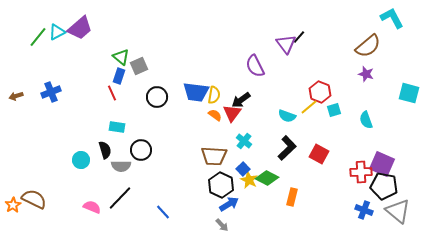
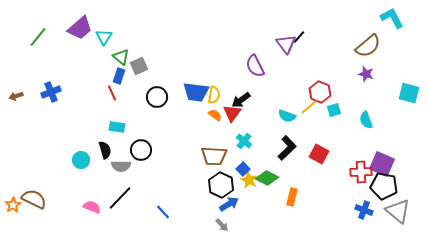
cyan triangle at (57, 32): moved 47 px right, 5 px down; rotated 30 degrees counterclockwise
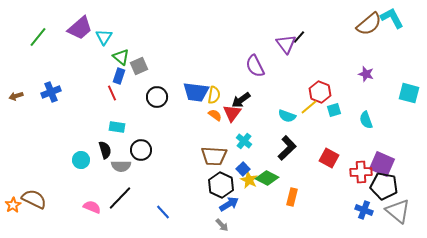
brown semicircle at (368, 46): moved 1 px right, 22 px up
red square at (319, 154): moved 10 px right, 4 px down
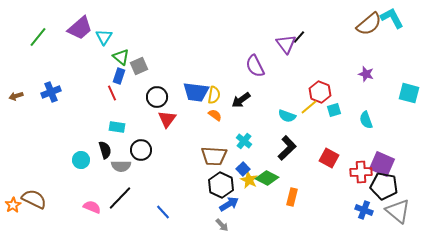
red triangle at (232, 113): moved 65 px left, 6 px down
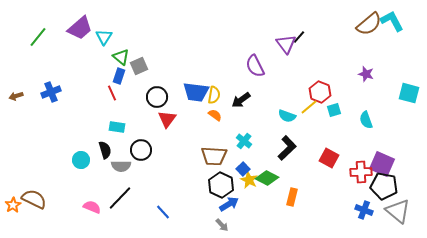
cyan L-shape at (392, 18): moved 3 px down
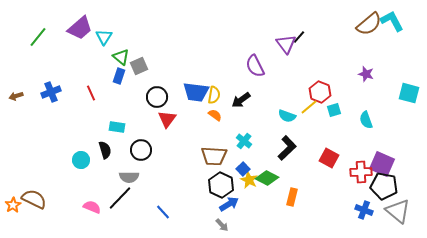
red line at (112, 93): moved 21 px left
gray semicircle at (121, 166): moved 8 px right, 11 px down
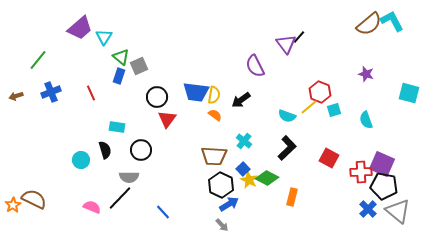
green line at (38, 37): moved 23 px down
blue cross at (364, 210): moved 4 px right, 1 px up; rotated 24 degrees clockwise
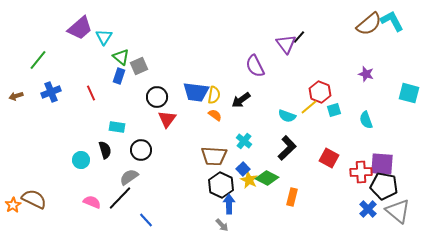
purple square at (382, 164): rotated 20 degrees counterclockwise
gray semicircle at (129, 177): rotated 144 degrees clockwise
blue arrow at (229, 204): rotated 60 degrees counterclockwise
pink semicircle at (92, 207): moved 5 px up
blue line at (163, 212): moved 17 px left, 8 px down
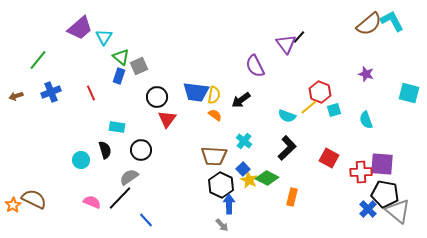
black pentagon at (384, 186): moved 1 px right, 8 px down
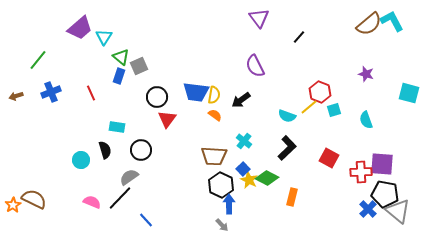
purple triangle at (286, 44): moved 27 px left, 26 px up
